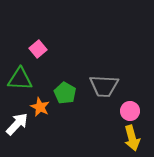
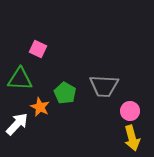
pink square: rotated 24 degrees counterclockwise
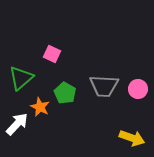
pink square: moved 14 px right, 5 px down
green triangle: moved 1 px right, 1 px up; rotated 44 degrees counterclockwise
pink circle: moved 8 px right, 22 px up
yellow arrow: rotated 55 degrees counterclockwise
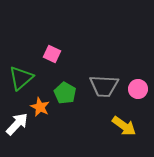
yellow arrow: moved 8 px left, 12 px up; rotated 15 degrees clockwise
